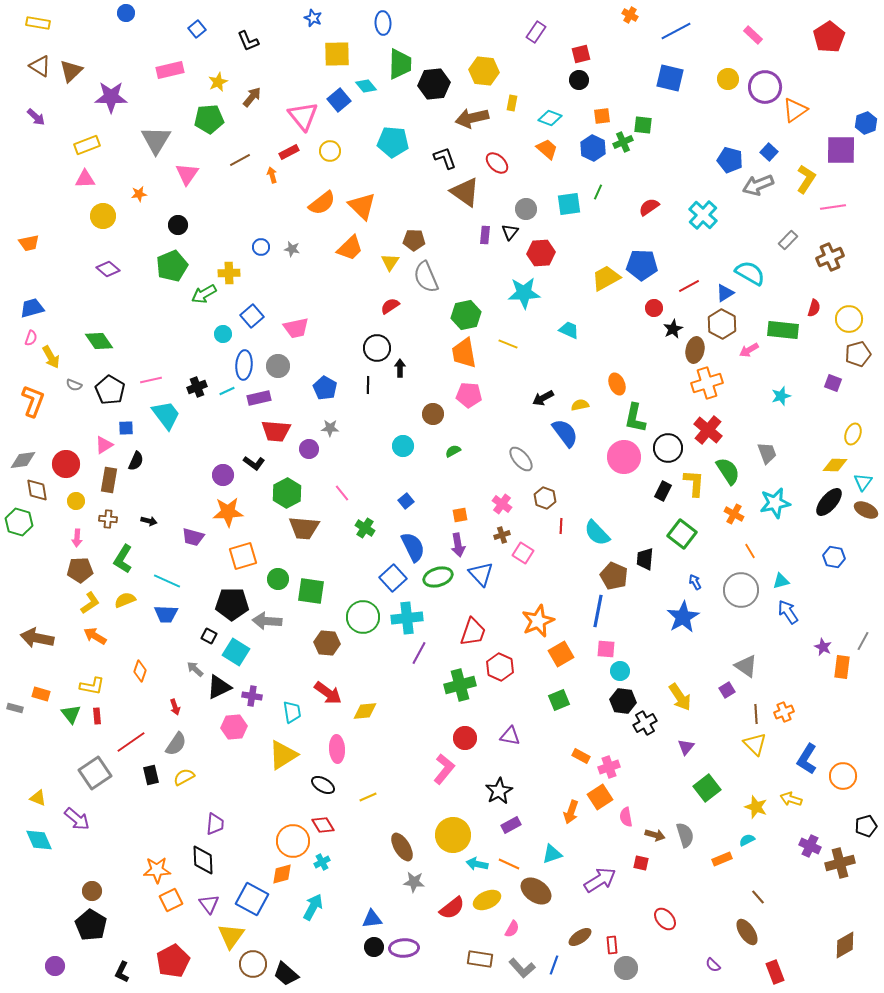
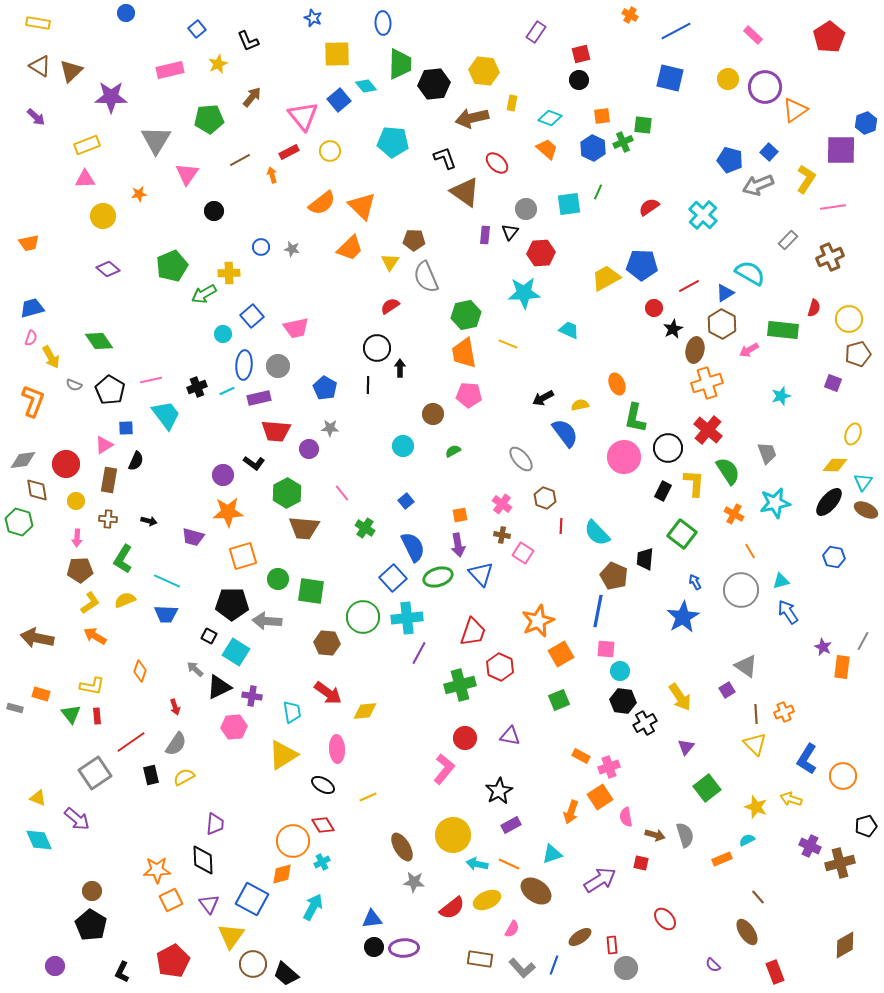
yellow star at (218, 82): moved 18 px up
black circle at (178, 225): moved 36 px right, 14 px up
brown cross at (502, 535): rotated 28 degrees clockwise
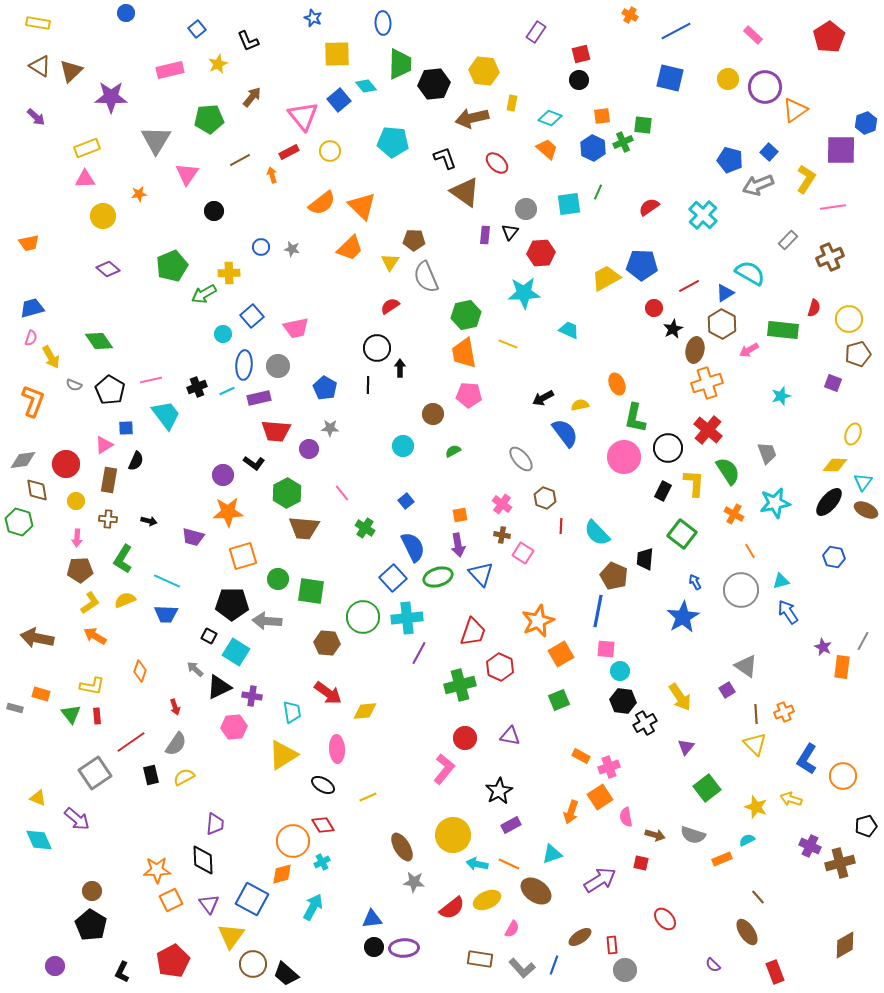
yellow rectangle at (87, 145): moved 3 px down
gray semicircle at (685, 835): moved 8 px right; rotated 125 degrees clockwise
gray circle at (626, 968): moved 1 px left, 2 px down
